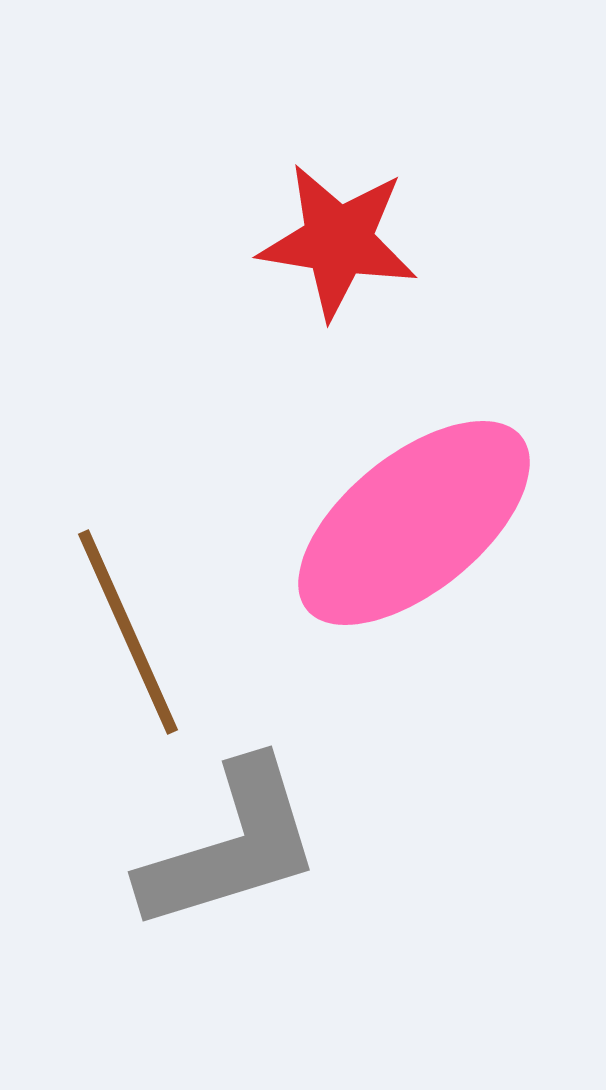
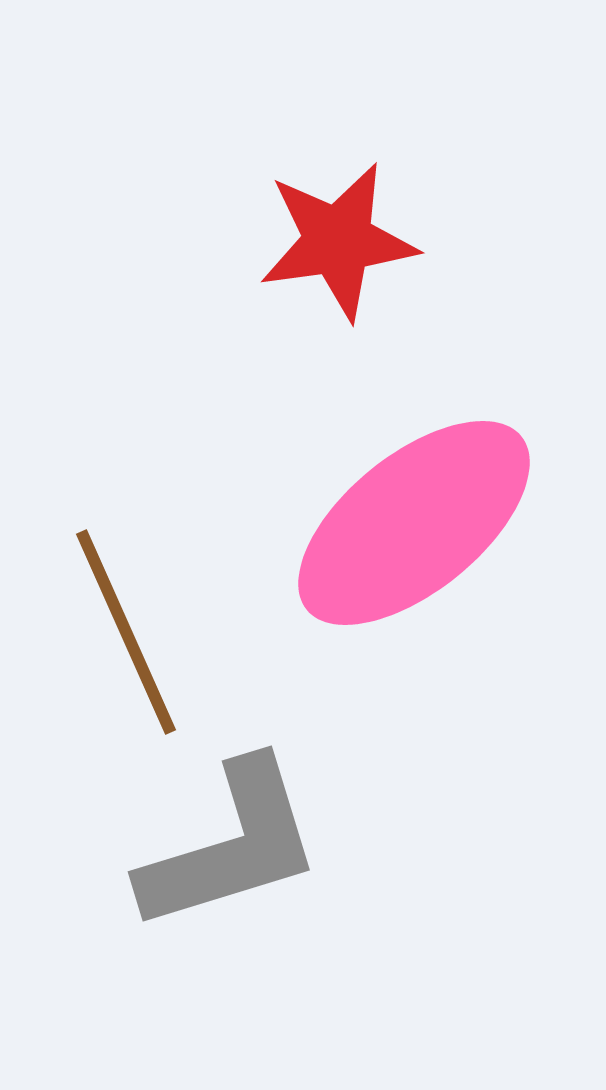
red star: rotated 17 degrees counterclockwise
brown line: moved 2 px left
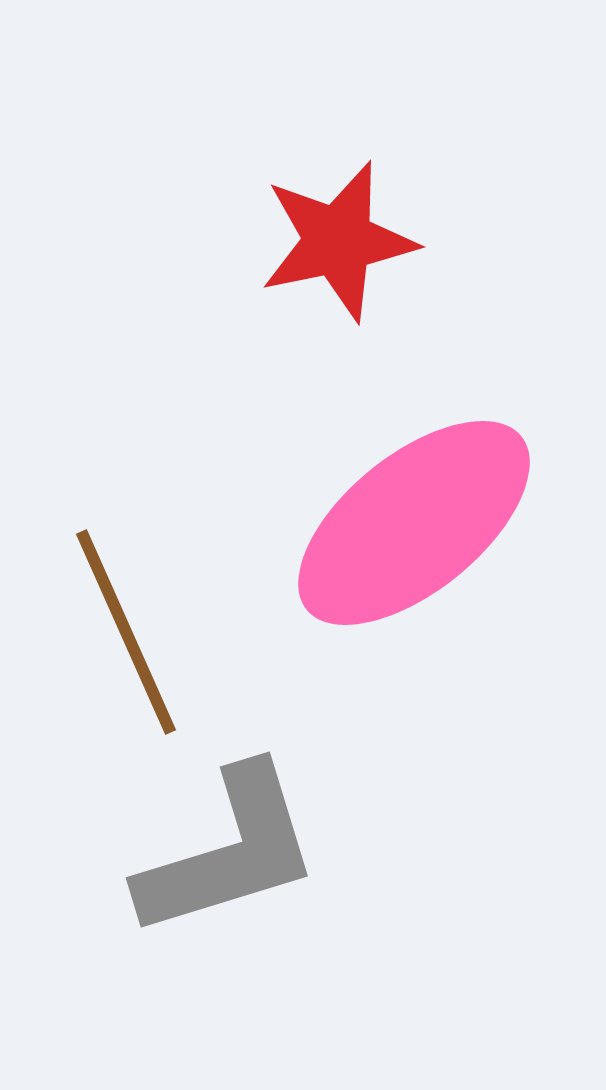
red star: rotated 4 degrees counterclockwise
gray L-shape: moved 2 px left, 6 px down
